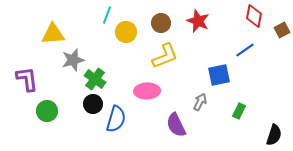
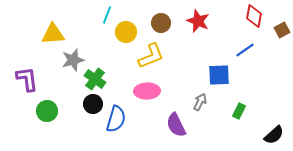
yellow L-shape: moved 14 px left
blue square: rotated 10 degrees clockwise
black semicircle: rotated 30 degrees clockwise
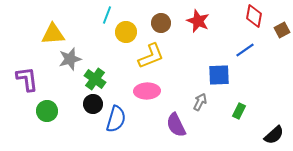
gray star: moved 3 px left, 1 px up
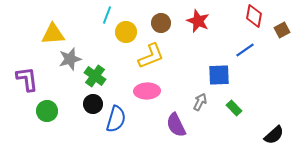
green cross: moved 3 px up
green rectangle: moved 5 px left, 3 px up; rotated 70 degrees counterclockwise
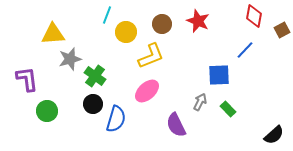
brown circle: moved 1 px right, 1 px down
blue line: rotated 12 degrees counterclockwise
pink ellipse: rotated 40 degrees counterclockwise
green rectangle: moved 6 px left, 1 px down
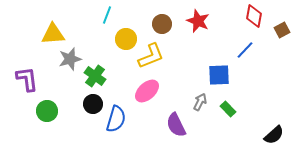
yellow circle: moved 7 px down
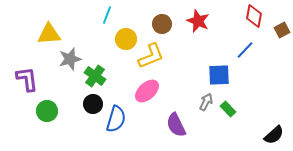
yellow triangle: moved 4 px left
gray arrow: moved 6 px right
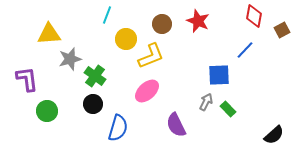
blue semicircle: moved 2 px right, 9 px down
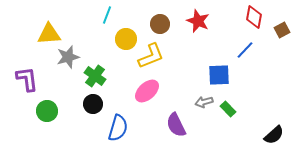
red diamond: moved 1 px down
brown circle: moved 2 px left
gray star: moved 2 px left, 2 px up
gray arrow: moved 2 px left; rotated 132 degrees counterclockwise
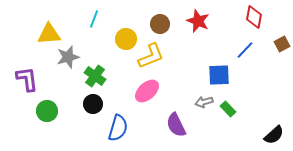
cyan line: moved 13 px left, 4 px down
brown square: moved 14 px down
